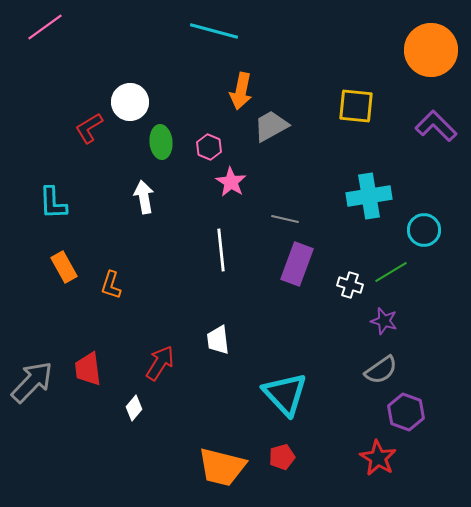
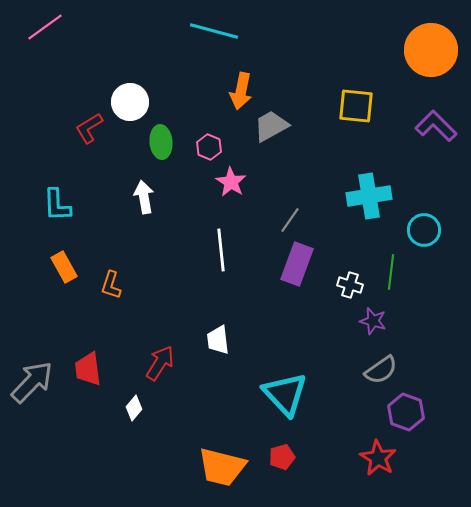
cyan L-shape: moved 4 px right, 2 px down
gray line: moved 5 px right, 1 px down; rotated 68 degrees counterclockwise
green line: rotated 52 degrees counterclockwise
purple star: moved 11 px left
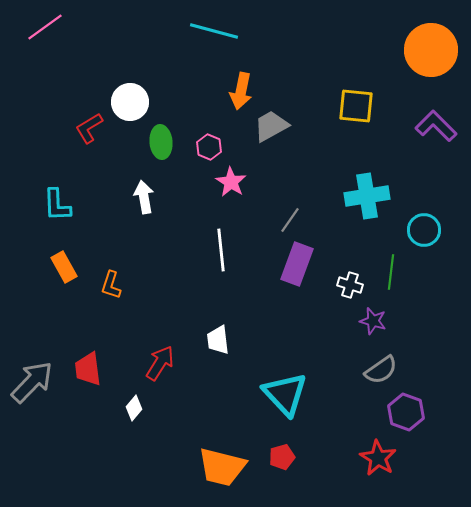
cyan cross: moved 2 px left
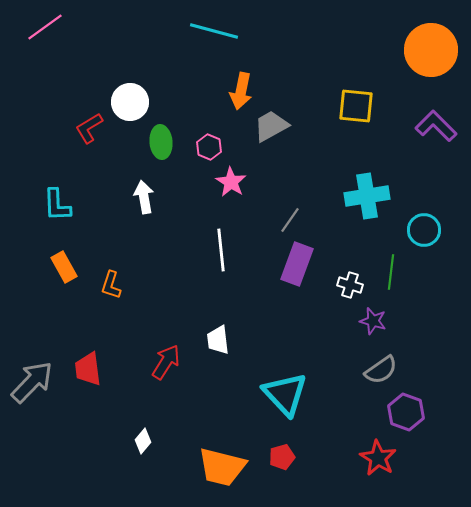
red arrow: moved 6 px right, 1 px up
white diamond: moved 9 px right, 33 px down
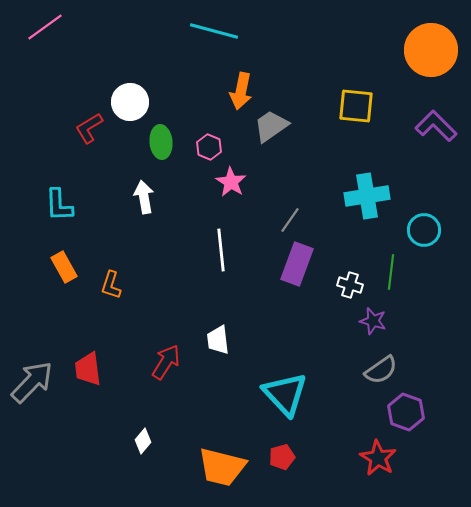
gray trapezoid: rotated 6 degrees counterclockwise
cyan L-shape: moved 2 px right
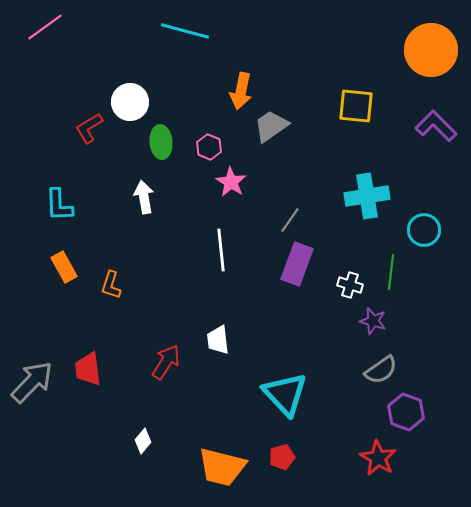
cyan line: moved 29 px left
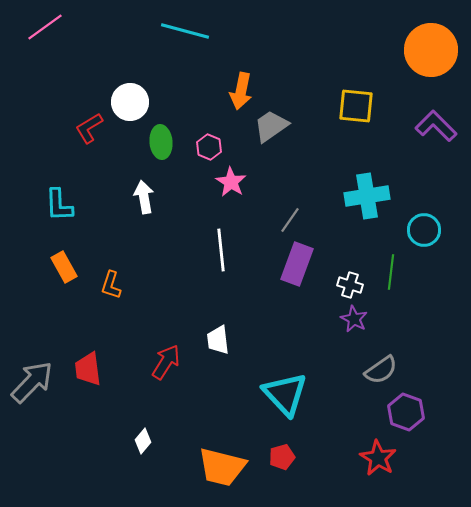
purple star: moved 19 px left, 2 px up; rotated 12 degrees clockwise
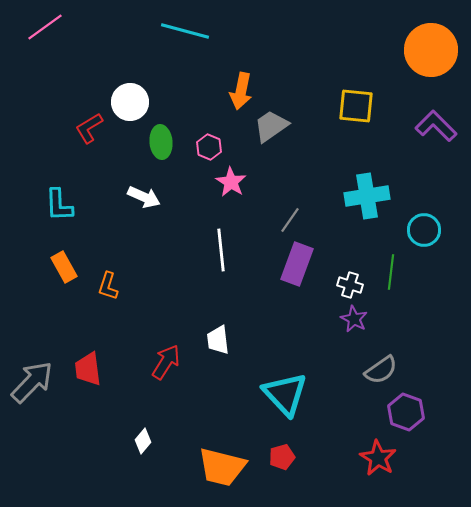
white arrow: rotated 124 degrees clockwise
orange L-shape: moved 3 px left, 1 px down
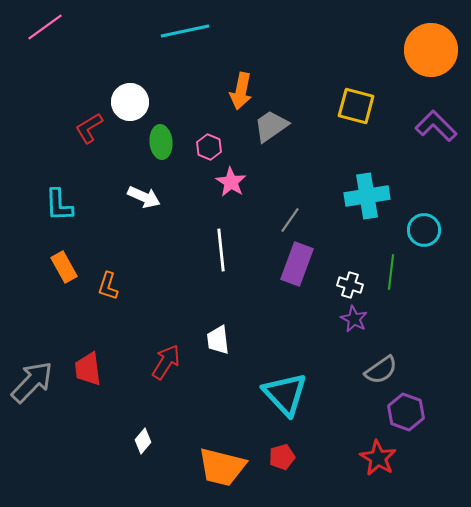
cyan line: rotated 27 degrees counterclockwise
yellow square: rotated 9 degrees clockwise
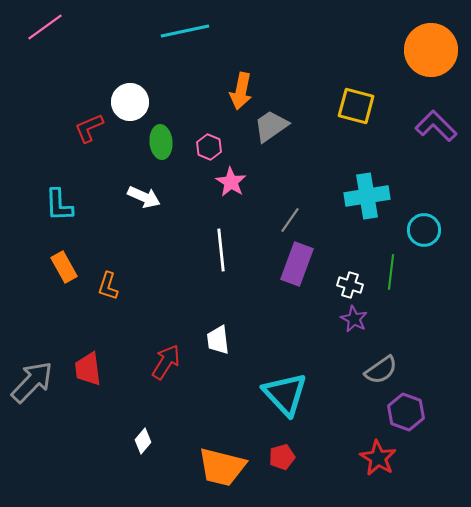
red L-shape: rotated 8 degrees clockwise
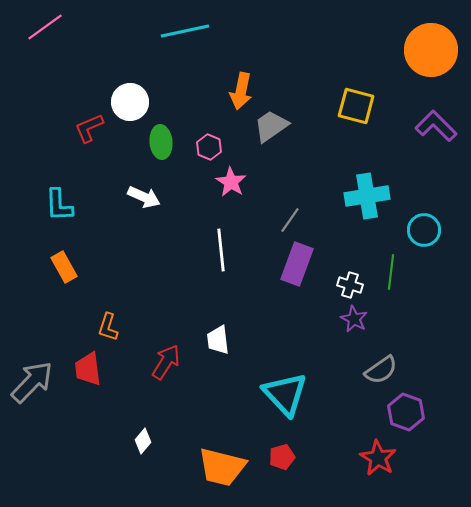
orange L-shape: moved 41 px down
